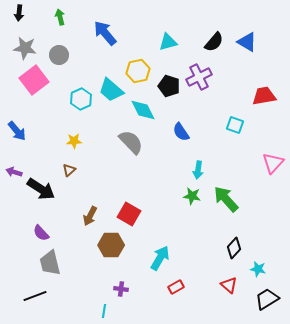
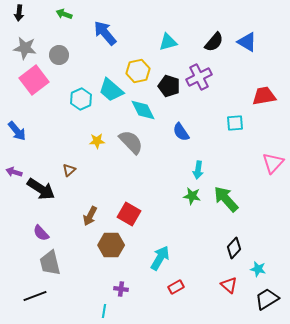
green arrow at (60, 17): moved 4 px right, 3 px up; rotated 56 degrees counterclockwise
cyan square at (235, 125): moved 2 px up; rotated 24 degrees counterclockwise
yellow star at (74, 141): moved 23 px right
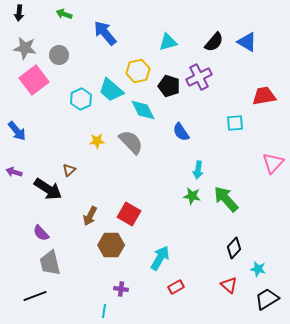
black arrow at (41, 189): moved 7 px right
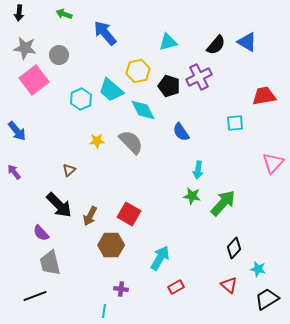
black semicircle at (214, 42): moved 2 px right, 3 px down
purple arrow at (14, 172): rotated 35 degrees clockwise
black arrow at (48, 189): moved 11 px right, 16 px down; rotated 12 degrees clockwise
green arrow at (226, 199): moved 3 px left, 4 px down; rotated 84 degrees clockwise
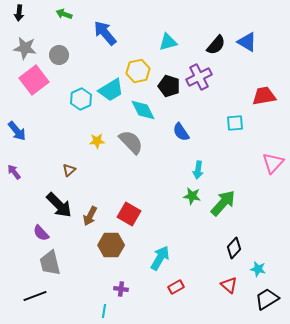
cyan trapezoid at (111, 90): rotated 72 degrees counterclockwise
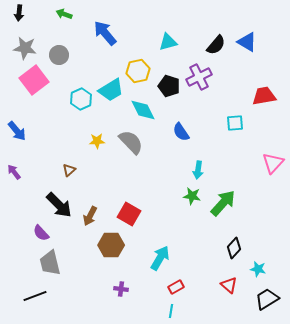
cyan line at (104, 311): moved 67 px right
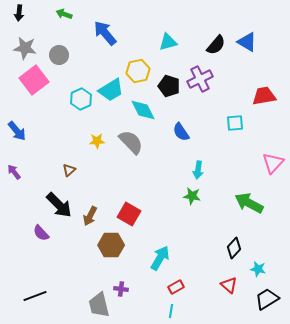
purple cross at (199, 77): moved 1 px right, 2 px down
green arrow at (223, 203): moved 26 px right; rotated 104 degrees counterclockwise
gray trapezoid at (50, 263): moved 49 px right, 42 px down
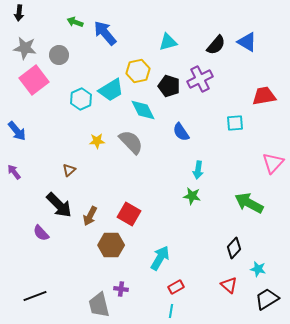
green arrow at (64, 14): moved 11 px right, 8 px down
